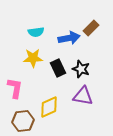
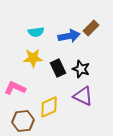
blue arrow: moved 2 px up
pink L-shape: rotated 75 degrees counterclockwise
purple triangle: rotated 15 degrees clockwise
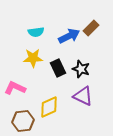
blue arrow: rotated 15 degrees counterclockwise
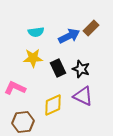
yellow diamond: moved 4 px right, 2 px up
brown hexagon: moved 1 px down
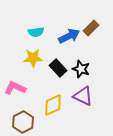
black rectangle: rotated 18 degrees counterclockwise
brown hexagon: rotated 20 degrees counterclockwise
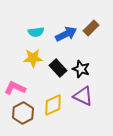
blue arrow: moved 3 px left, 2 px up
brown hexagon: moved 9 px up
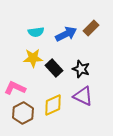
black rectangle: moved 4 px left
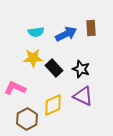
brown rectangle: rotated 49 degrees counterclockwise
brown hexagon: moved 4 px right, 6 px down
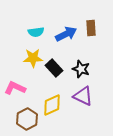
yellow diamond: moved 1 px left
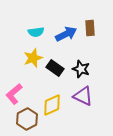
brown rectangle: moved 1 px left
yellow star: rotated 18 degrees counterclockwise
black rectangle: moved 1 px right; rotated 12 degrees counterclockwise
pink L-shape: moved 1 px left, 6 px down; rotated 65 degrees counterclockwise
